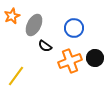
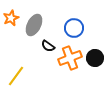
orange star: moved 1 px left, 2 px down
black semicircle: moved 3 px right
orange cross: moved 3 px up
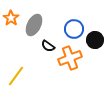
orange star: rotated 14 degrees counterclockwise
blue circle: moved 1 px down
black circle: moved 18 px up
